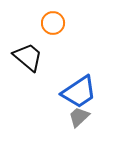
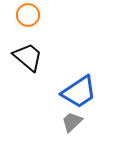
orange circle: moved 25 px left, 8 px up
gray trapezoid: moved 7 px left, 5 px down
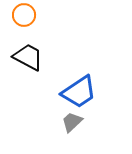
orange circle: moved 4 px left
black trapezoid: rotated 12 degrees counterclockwise
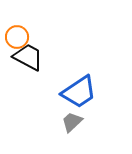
orange circle: moved 7 px left, 22 px down
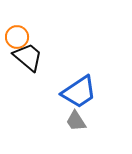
black trapezoid: rotated 12 degrees clockwise
gray trapezoid: moved 4 px right, 1 px up; rotated 80 degrees counterclockwise
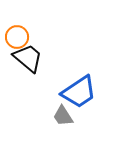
black trapezoid: moved 1 px down
gray trapezoid: moved 13 px left, 5 px up
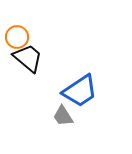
blue trapezoid: moved 1 px right, 1 px up
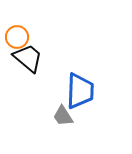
blue trapezoid: rotated 54 degrees counterclockwise
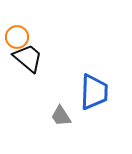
blue trapezoid: moved 14 px right, 1 px down
gray trapezoid: moved 2 px left
